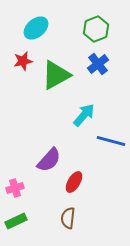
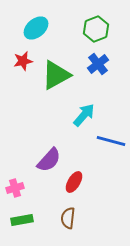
green rectangle: moved 6 px right, 1 px up; rotated 15 degrees clockwise
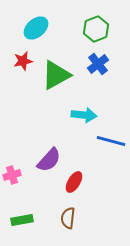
cyan arrow: rotated 55 degrees clockwise
pink cross: moved 3 px left, 13 px up
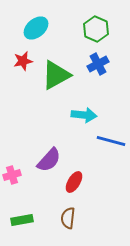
green hexagon: rotated 15 degrees counterclockwise
blue cross: rotated 10 degrees clockwise
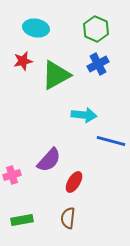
cyan ellipse: rotated 50 degrees clockwise
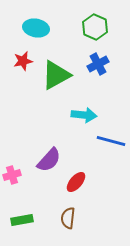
green hexagon: moved 1 px left, 2 px up
red ellipse: moved 2 px right; rotated 10 degrees clockwise
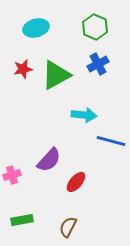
cyan ellipse: rotated 25 degrees counterclockwise
red star: moved 8 px down
brown semicircle: moved 9 px down; rotated 20 degrees clockwise
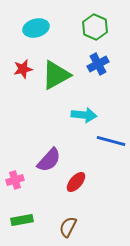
pink cross: moved 3 px right, 5 px down
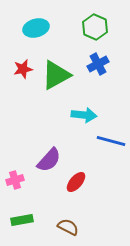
brown semicircle: rotated 90 degrees clockwise
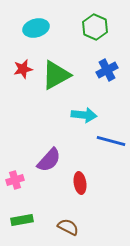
blue cross: moved 9 px right, 6 px down
red ellipse: moved 4 px right, 1 px down; rotated 50 degrees counterclockwise
